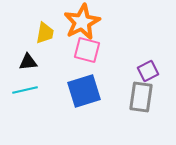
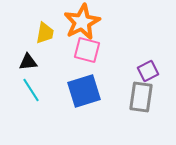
cyan line: moved 6 px right; rotated 70 degrees clockwise
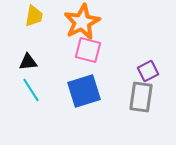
yellow trapezoid: moved 11 px left, 17 px up
pink square: moved 1 px right
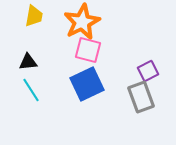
blue square: moved 3 px right, 7 px up; rotated 8 degrees counterclockwise
gray rectangle: rotated 28 degrees counterclockwise
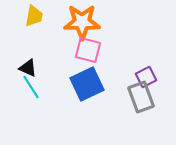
orange star: rotated 27 degrees clockwise
black triangle: moved 6 px down; rotated 30 degrees clockwise
purple square: moved 2 px left, 6 px down
cyan line: moved 3 px up
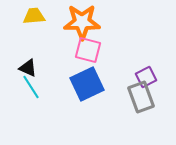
yellow trapezoid: rotated 105 degrees counterclockwise
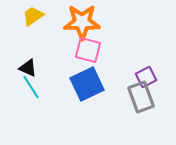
yellow trapezoid: moved 1 px left; rotated 30 degrees counterclockwise
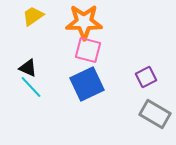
orange star: moved 2 px right
cyan line: rotated 10 degrees counterclockwise
gray rectangle: moved 14 px right, 17 px down; rotated 40 degrees counterclockwise
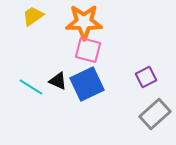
black triangle: moved 30 px right, 13 px down
cyan line: rotated 15 degrees counterclockwise
gray rectangle: rotated 72 degrees counterclockwise
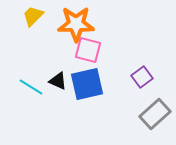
yellow trapezoid: rotated 10 degrees counterclockwise
orange star: moved 8 px left, 2 px down
purple square: moved 4 px left; rotated 10 degrees counterclockwise
blue square: rotated 12 degrees clockwise
